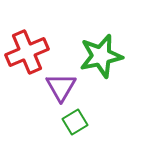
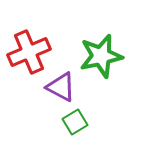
red cross: moved 2 px right
purple triangle: rotated 32 degrees counterclockwise
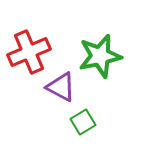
green star: moved 1 px left
green square: moved 8 px right
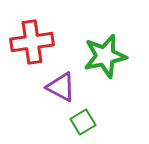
red cross: moved 3 px right, 10 px up; rotated 15 degrees clockwise
green star: moved 5 px right
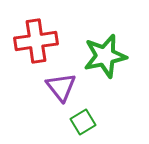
red cross: moved 4 px right, 1 px up
purple triangle: rotated 24 degrees clockwise
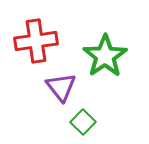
green star: rotated 21 degrees counterclockwise
green square: rotated 15 degrees counterclockwise
